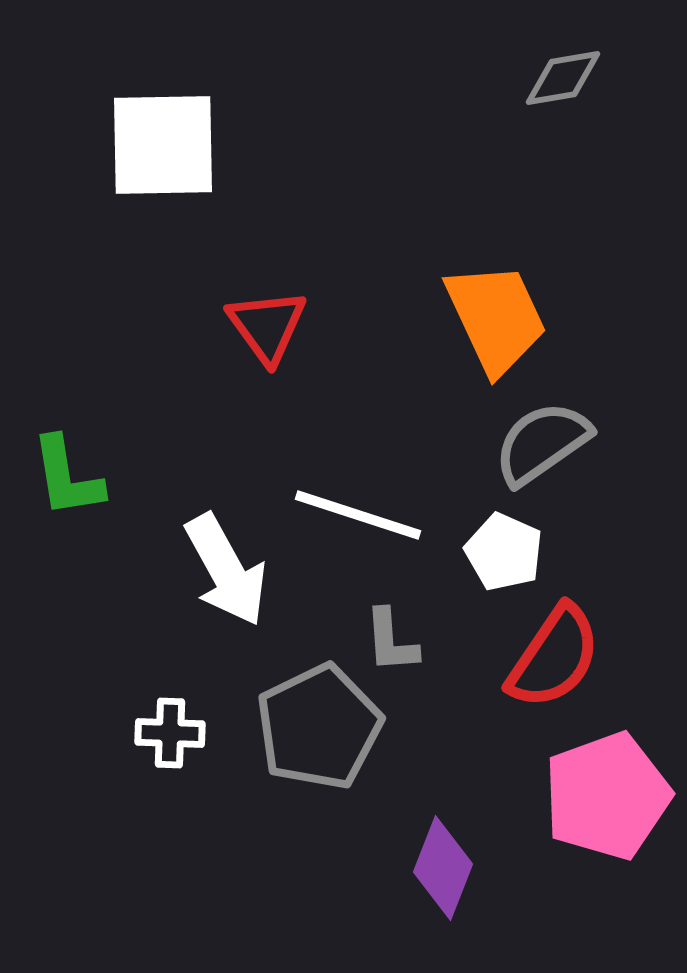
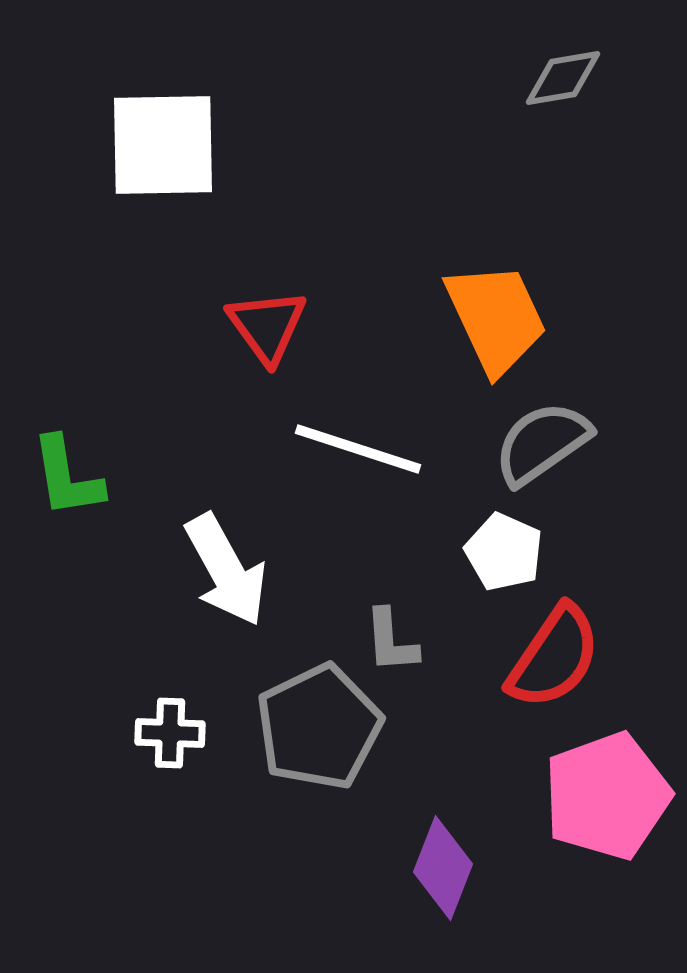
white line: moved 66 px up
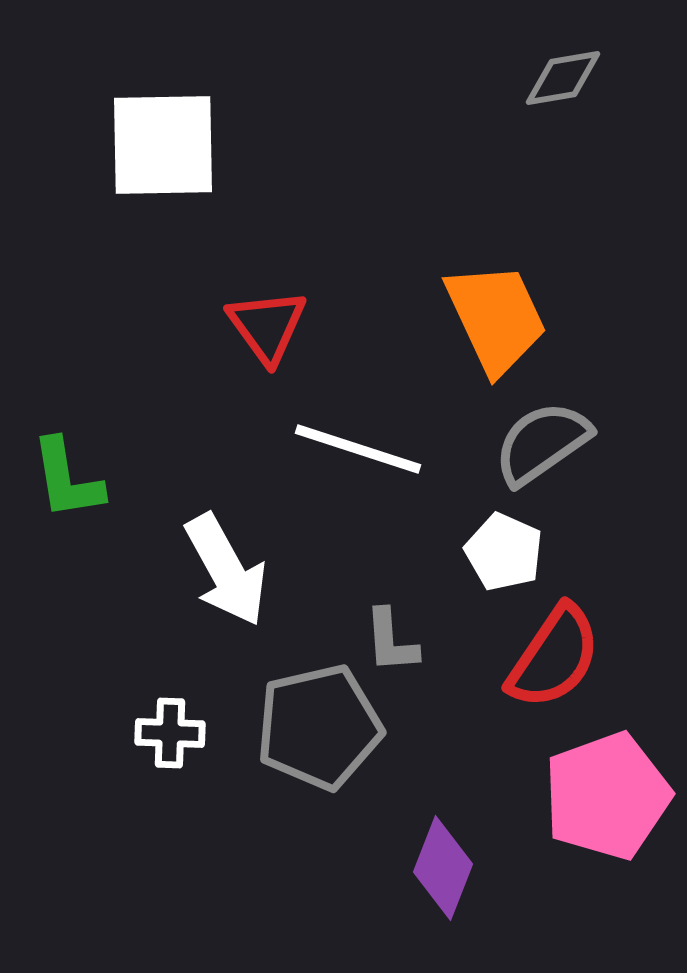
green L-shape: moved 2 px down
gray pentagon: rotated 13 degrees clockwise
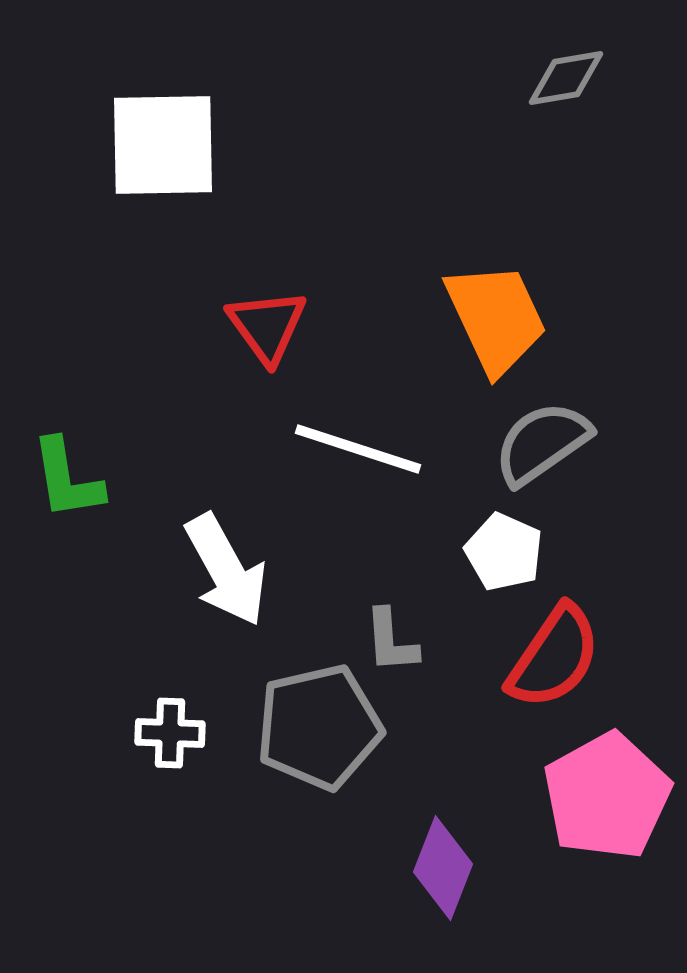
gray diamond: moved 3 px right
pink pentagon: rotated 9 degrees counterclockwise
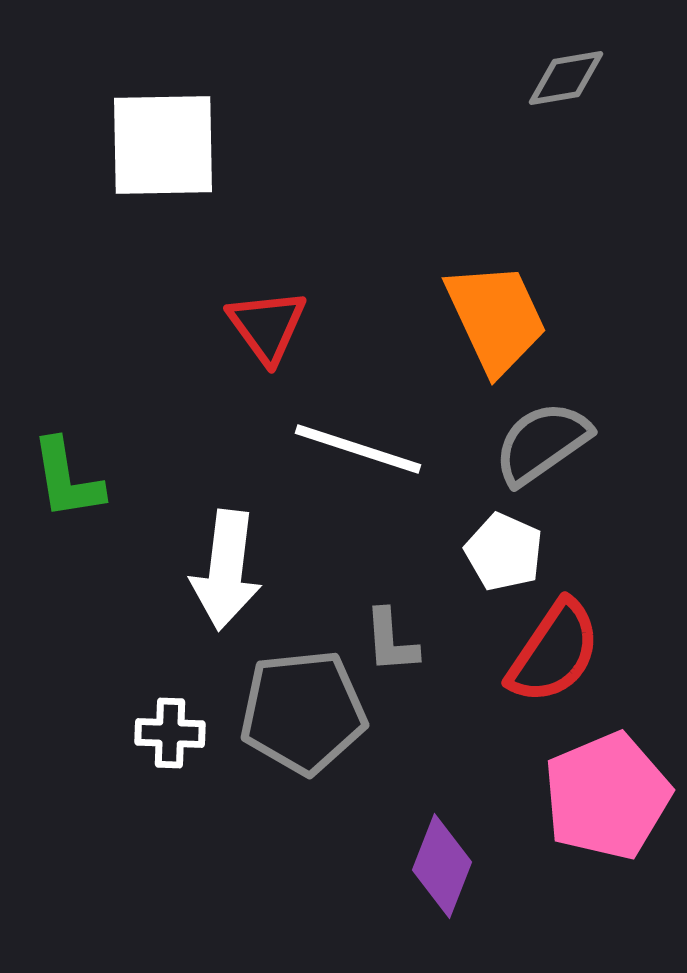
white arrow: rotated 36 degrees clockwise
red semicircle: moved 5 px up
gray pentagon: moved 16 px left, 15 px up; rotated 7 degrees clockwise
pink pentagon: rotated 6 degrees clockwise
purple diamond: moved 1 px left, 2 px up
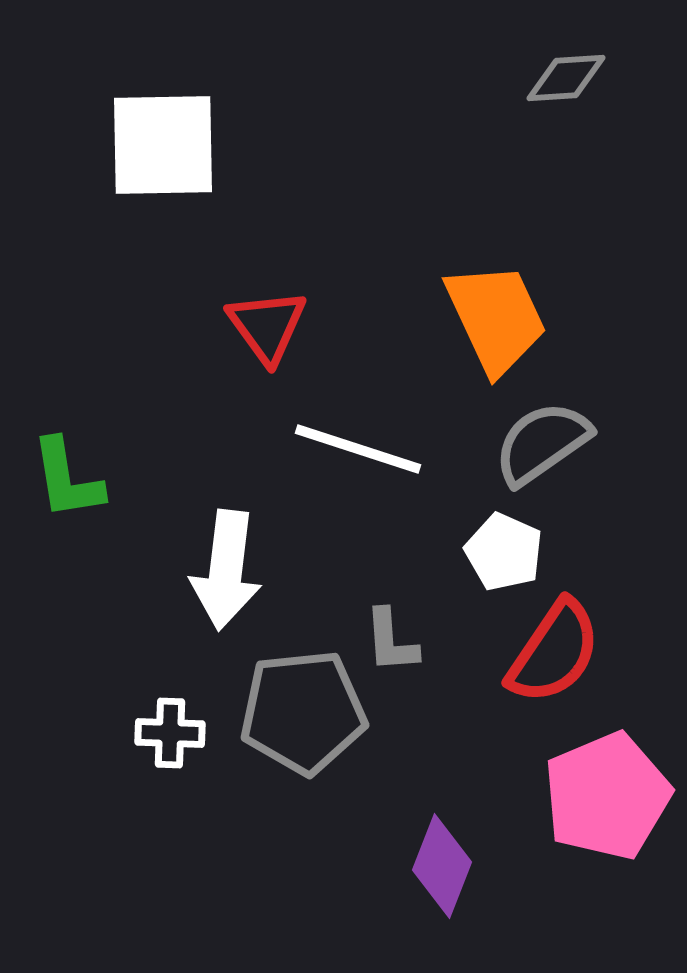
gray diamond: rotated 6 degrees clockwise
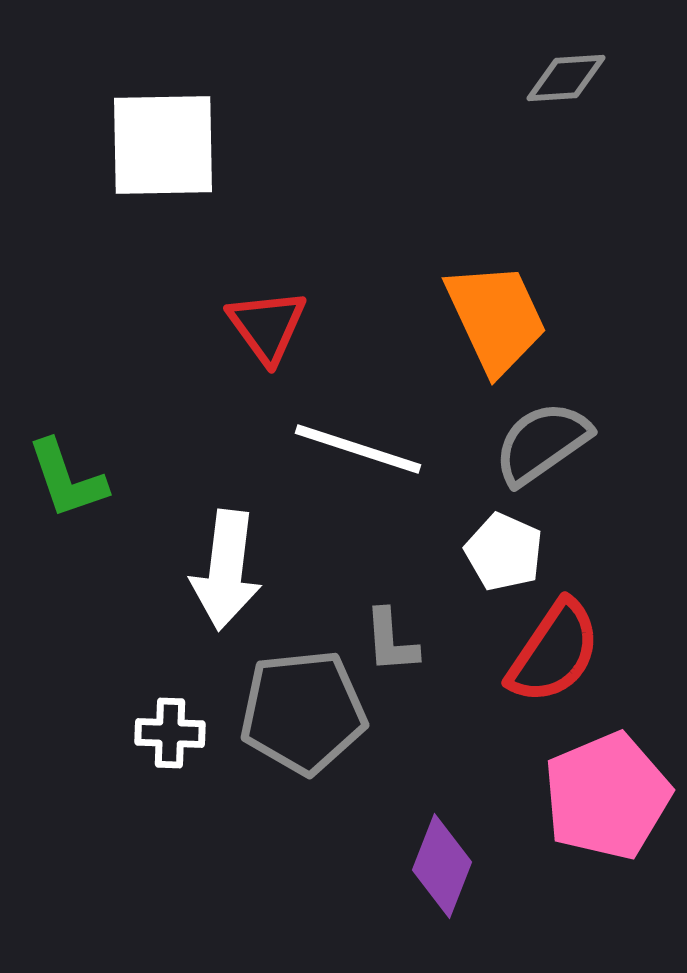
green L-shape: rotated 10 degrees counterclockwise
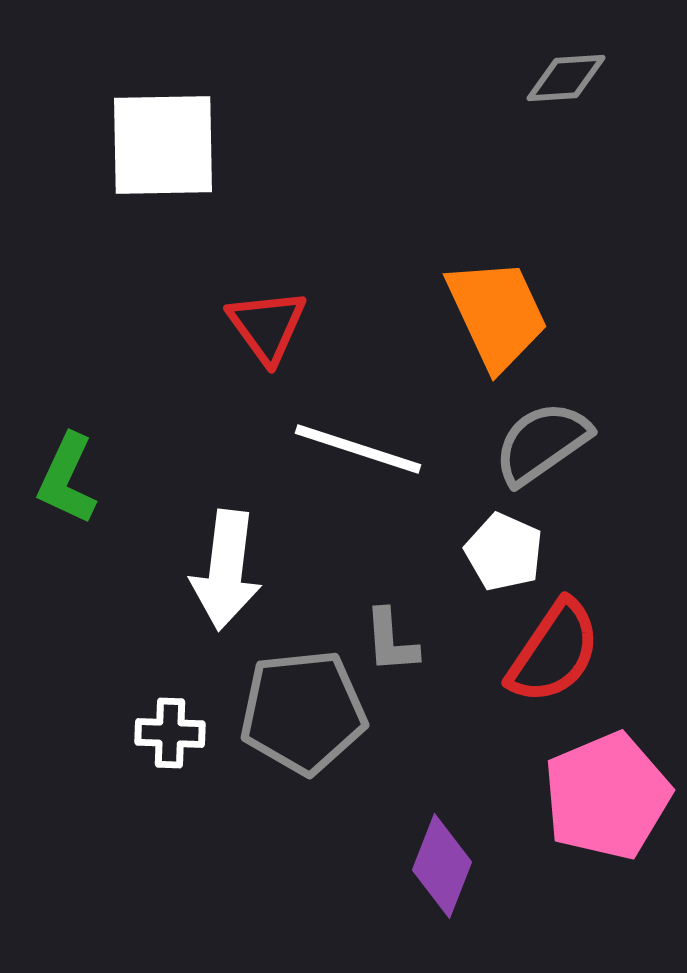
orange trapezoid: moved 1 px right, 4 px up
green L-shape: rotated 44 degrees clockwise
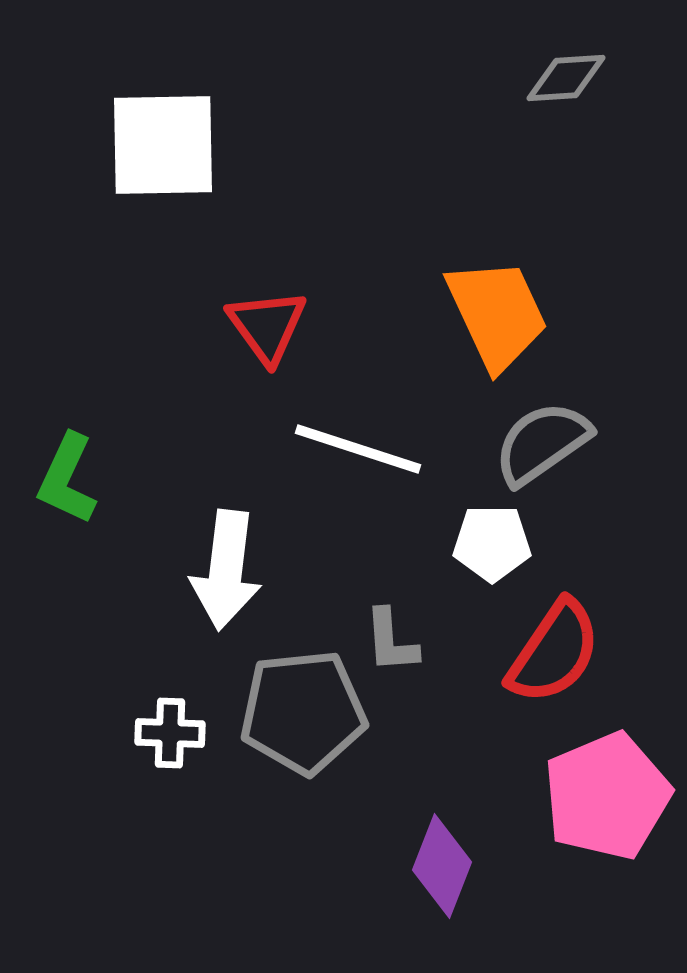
white pentagon: moved 12 px left, 9 px up; rotated 24 degrees counterclockwise
